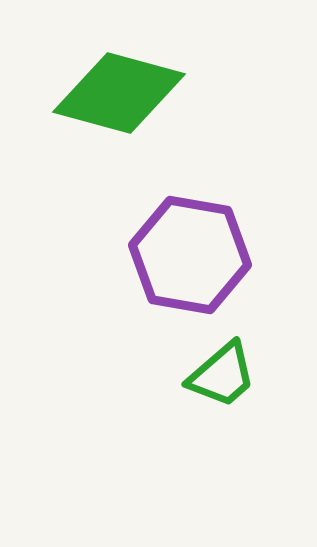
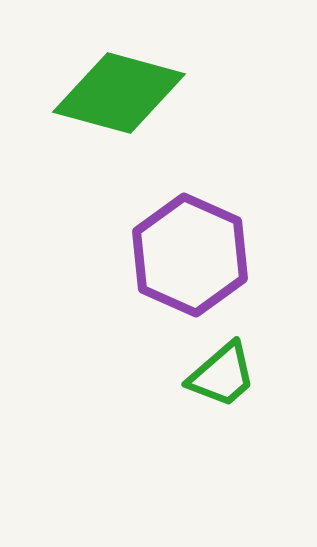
purple hexagon: rotated 14 degrees clockwise
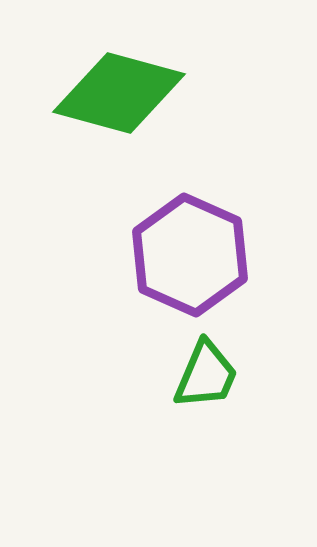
green trapezoid: moved 16 px left; rotated 26 degrees counterclockwise
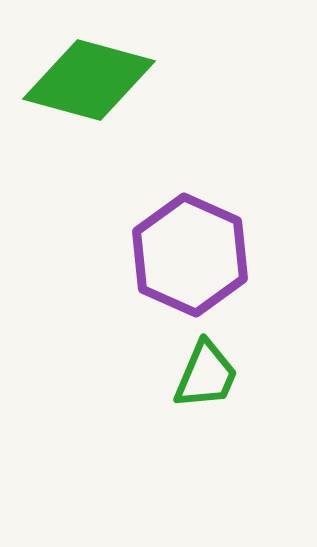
green diamond: moved 30 px left, 13 px up
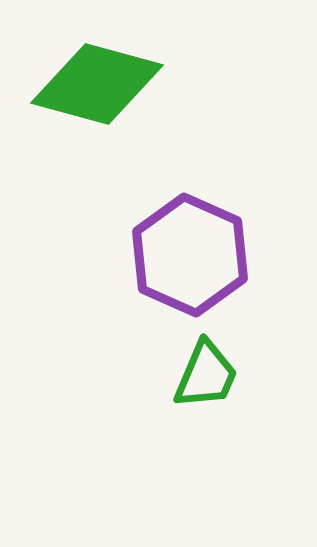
green diamond: moved 8 px right, 4 px down
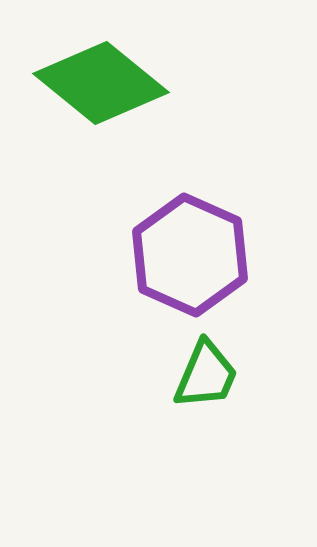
green diamond: moved 4 px right, 1 px up; rotated 24 degrees clockwise
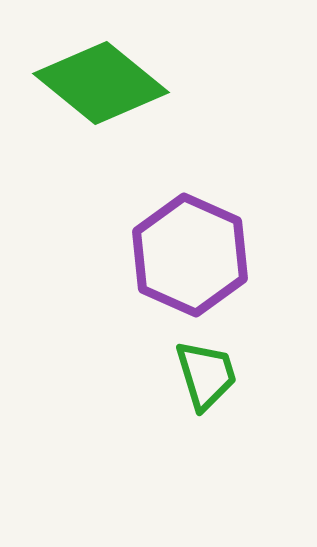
green trapezoid: rotated 40 degrees counterclockwise
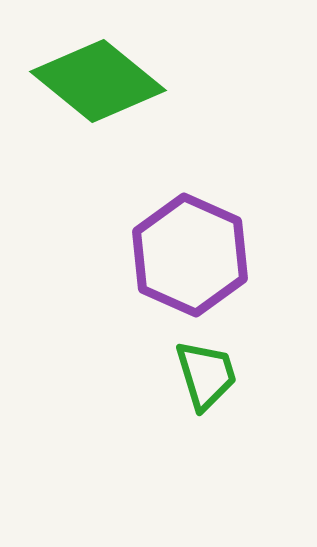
green diamond: moved 3 px left, 2 px up
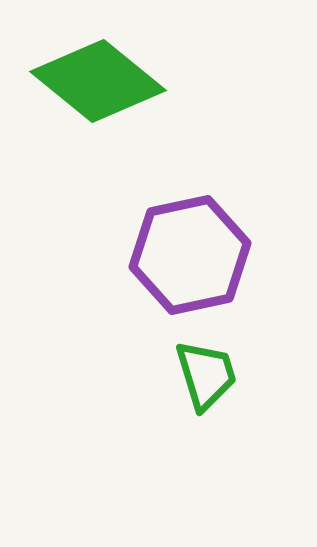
purple hexagon: rotated 24 degrees clockwise
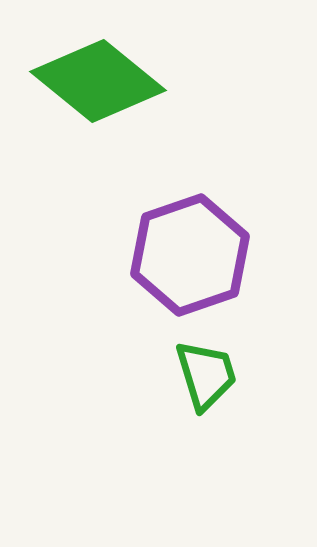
purple hexagon: rotated 7 degrees counterclockwise
